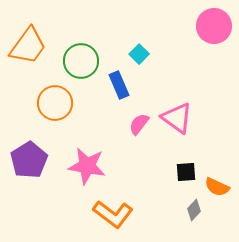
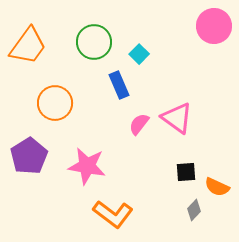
green circle: moved 13 px right, 19 px up
purple pentagon: moved 4 px up
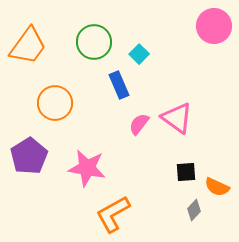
pink star: moved 2 px down
orange L-shape: rotated 114 degrees clockwise
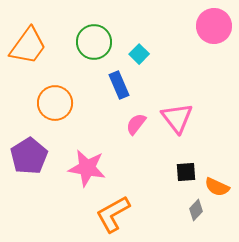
pink triangle: rotated 16 degrees clockwise
pink semicircle: moved 3 px left
gray diamond: moved 2 px right
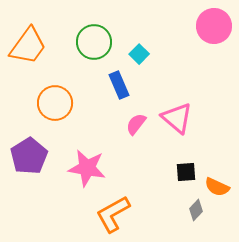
pink triangle: rotated 12 degrees counterclockwise
